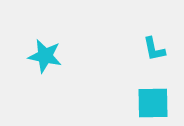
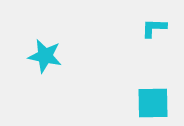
cyan L-shape: moved 21 px up; rotated 104 degrees clockwise
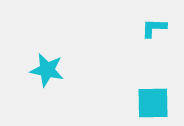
cyan star: moved 2 px right, 14 px down
